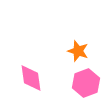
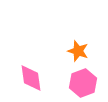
pink hexagon: moved 3 px left
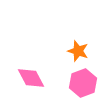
pink diamond: rotated 20 degrees counterclockwise
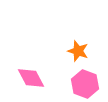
pink hexagon: moved 2 px right, 1 px down; rotated 20 degrees counterclockwise
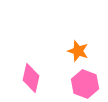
pink diamond: rotated 40 degrees clockwise
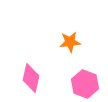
orange star: moved 8 px left, 9 px up; rotated 25 degrees counterclockwise
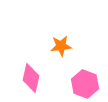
orange star: moved 9 px left, 4 px down
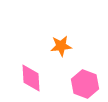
pink diamond: rotated 16 degrees counterclockwise
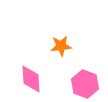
pink diamond: moved 1 px down
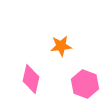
pink diamond: rotated 16 degrees clockwise
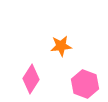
pink diamond: rotated 20 degrees clockwise
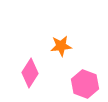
pink diamond: moved 1 px left, 6 px up
